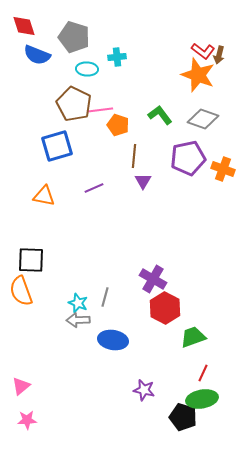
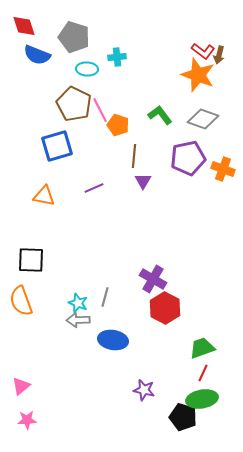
pink line: rotated 70 degrees clockwise
orange semicircle: moved 10 px down
green trapezoid: moved 9 px right, 11 px down
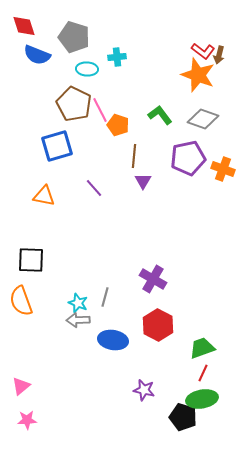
purple line: rotated 72 degrees clockwise
red hexagon: moved 7 px left, 17 px down
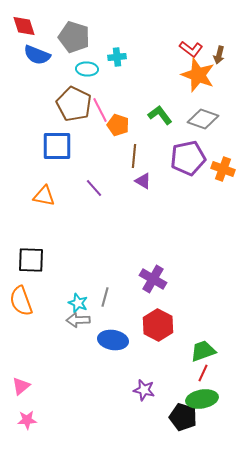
red L-shape: moved 12 px left, 2 px up
blue square: rotated 16 degrees clockwise
purple triangle: rotated 30 degrees counterclockwise
green trapezoid: moved 1 px right, 3 px down
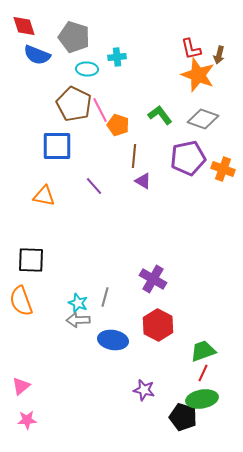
red L-shape: rotated 40 degrees clockwise
purple line: moved 2 px up
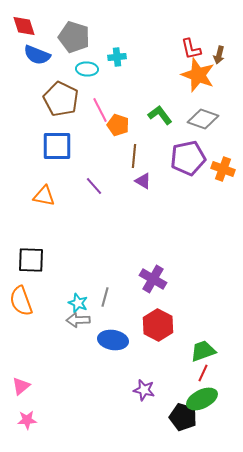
brown pentagon: moved 13 px left, 5 px up
green ellipse: rotated 16 degrees counterclockwise
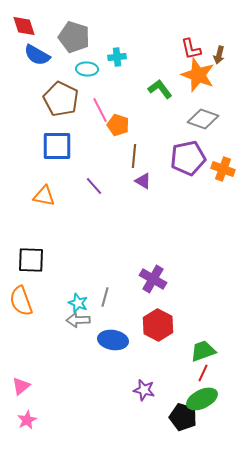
blue semicircle: rotated 8 degrees clockwise
green L-shape: moved 26 px up
pink star: rotated 24 degrees counterclockwise
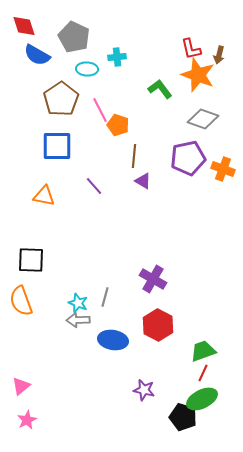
gray pentagon: rotated 8 degrees clockwise
brown pentagon: rotated 12 degrees clockwise
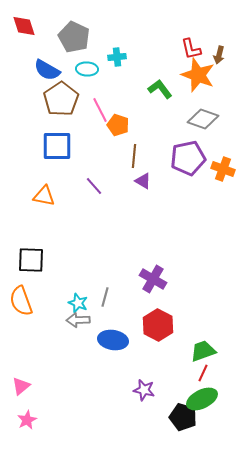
blue semicircle: moved 10 px right, 15 px down
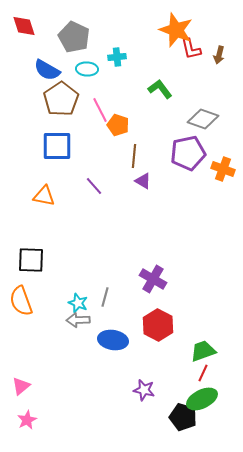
orange star: moved 22 px left, 45 px up
purple pentagon: moved 5 px up
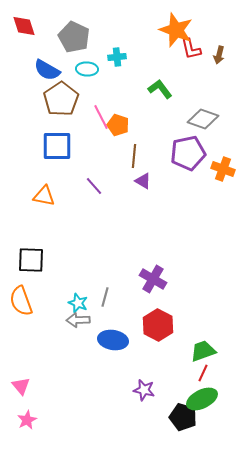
pink line: moved 1 px right, 7 px down
pink triangle: rotated 30 degrees counterclockwise
